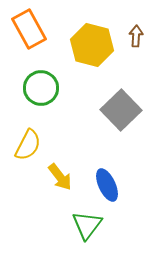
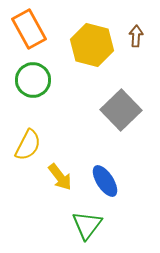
green circle: moved 8 px left, 8 px up
blue ellipse: moved 2 px left, 4 px up; rotated 8 degrees counterclockwise
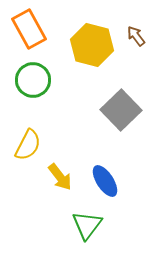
brown arrow: rotated 40 degrees counterclockwise
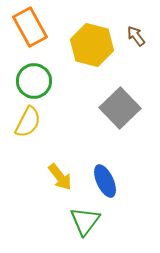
orange rectangle: moved 1 px right, 2 px up
green circle: moved 1 px right, 1 px down
gray square: moved 1 px left, 2 px up
yellow semicircle: moved 23 px up
blue ellipse: rotated 8 degrees clockwise
green triangle: moved 2 px left, 4 px up
